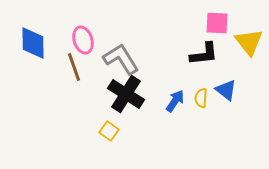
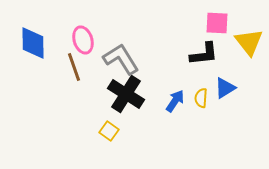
blue triangle: moved 1 px left, 2 px up; rotated 50 degrees clockwise
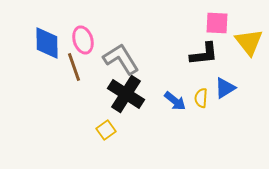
blue diamond: moved 14 px right
blue arrow: rotated 95 degrees clockwise
yellow square: moved 3 px left, 1 px up; rotated 18 degrees clockwise
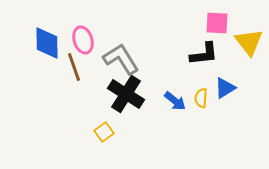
yellow square: moved 2 px left, 2 px down
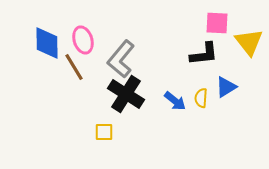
gray L-shape: rotated 108 degrees counterclockwise
brown line: rotated 12 degrees counterclockwise
blue triangle: moved 1 px right, 1 px up
yellow square: rotated 36 degrees clockwise
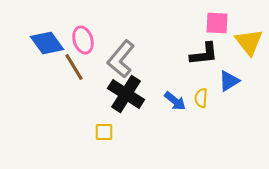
blue diamond: rotated 36 degrees counterclockwise
blue triangle: moved 3 px right, 6 px up
